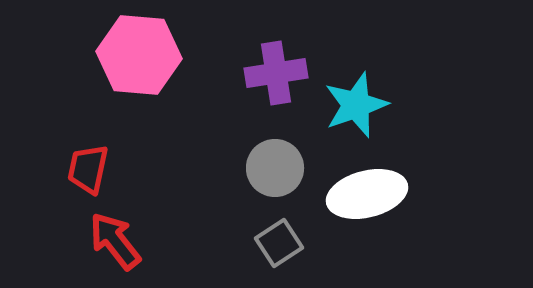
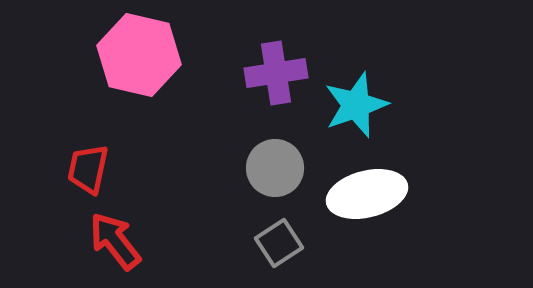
pink hexagon: rotated 8 degrees clockwise
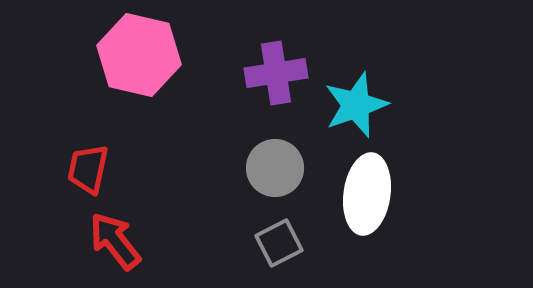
white ellipse: rotated 68 degrees counterclockwise
gray square: rotated 6 degrees clockwise
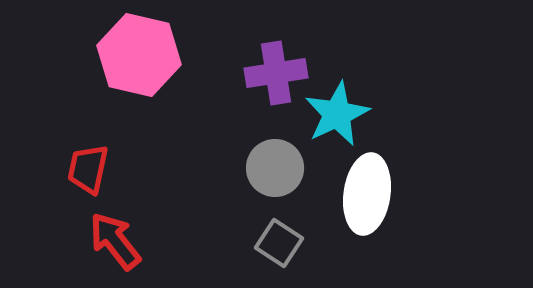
cyan star: moved 19 px left, 9 px down; rotated 6 degrees counterclockwise
gray square: rotated 30 degrees counterclockwise
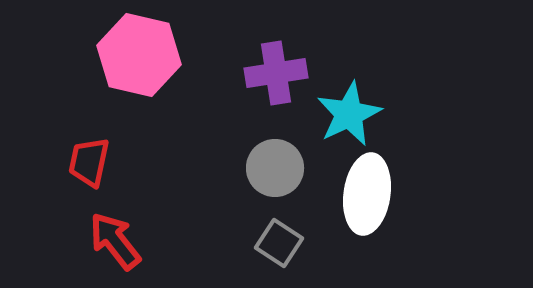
cyan star: moved 12 px right
red trapezoid: moved 1 px right, 7 px up
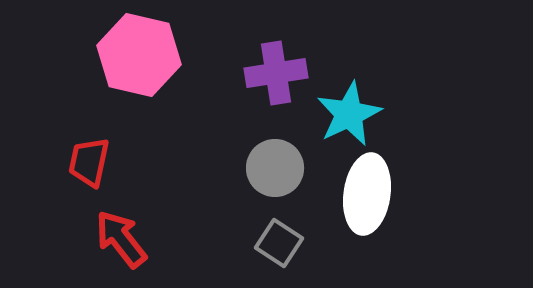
red arrow: moved 6 px right, 2 px up
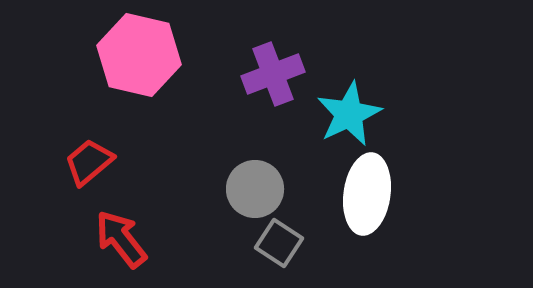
purple cross: moved 3 px left, 1 px down; rotated 12 degrees counterclockwise
red trapezoid: rotated 38 degrees clockwise
gray circle: moved 20 px left, 21 px down
